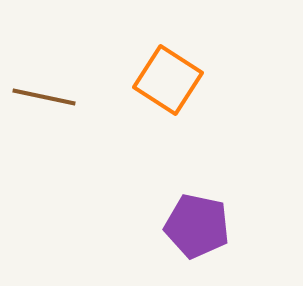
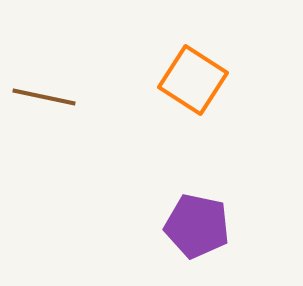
orange square: moved 25 px right
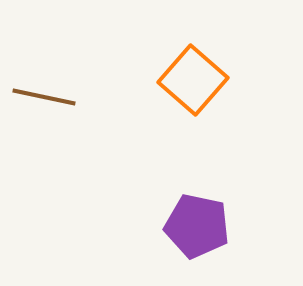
orange square: rotated 8 degrees clockwise
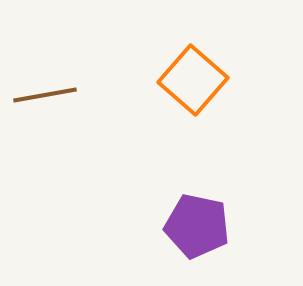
brown line: moved 1 px right, 2 px up; rotated 22 degrees counterclockwise
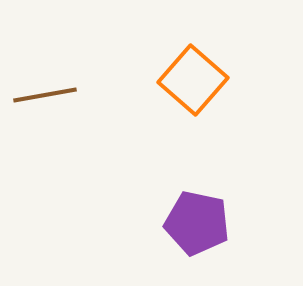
purple pentagon: moved 3 px up
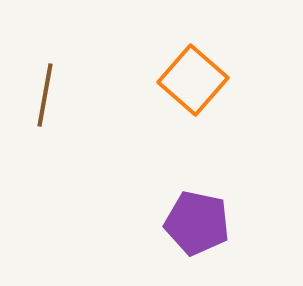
brown line: rotated 70 degrees counterclockwise
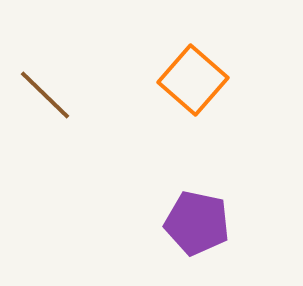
brown line: rotated 56 degrees counterclockwise
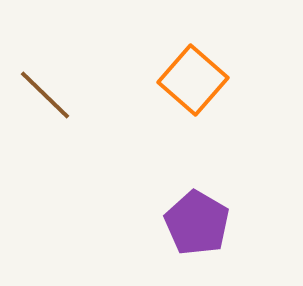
purple pentagon: rotated 18 degrees clockwise
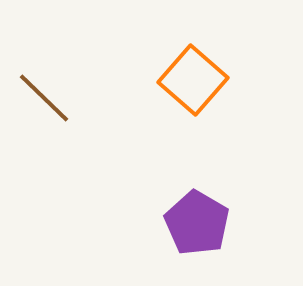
brown line: moved 1 px left, 3 px down
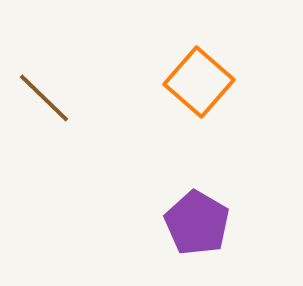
orange square: moved 6 px right, 2 px down
